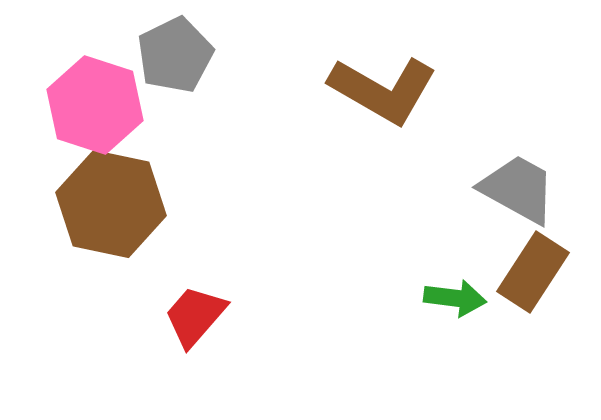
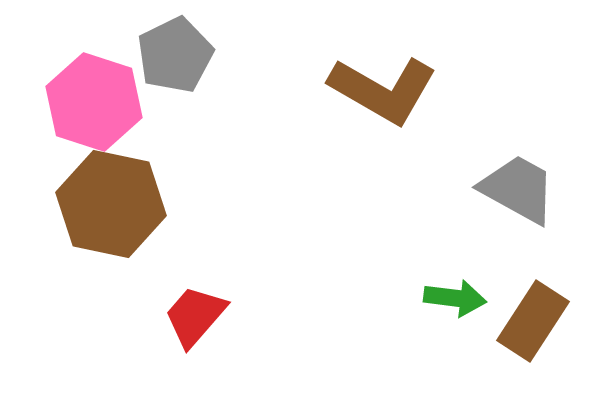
pink hexagon: moved 1 px left, 3 px up
brown rectangle: moved 49 px down
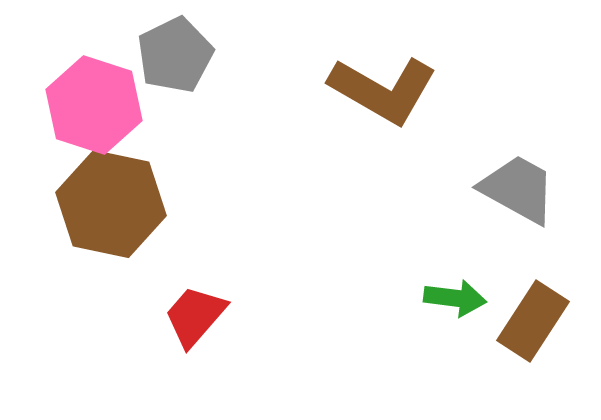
pink hexagon: moved 3 px down
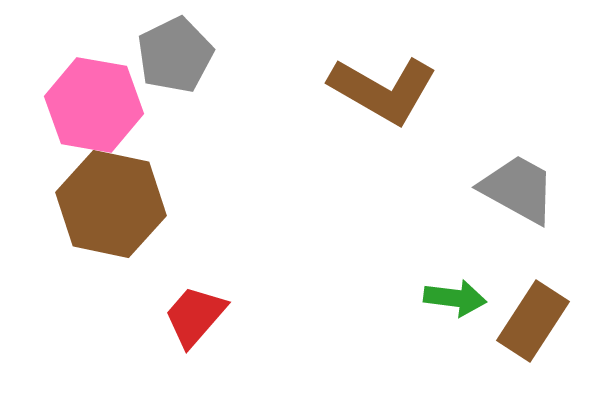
pink hexagon: rotated 8 degrees counterclockwise
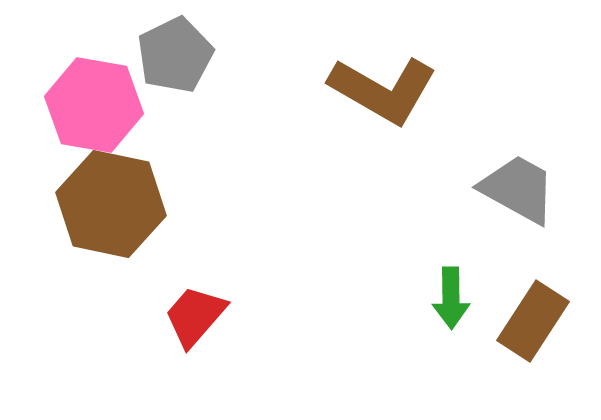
green arrow: moved 4 px left; rotated 82 degrees clockwise
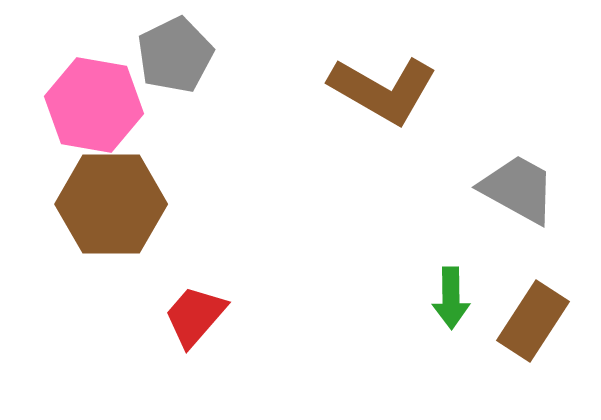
brown hexagon: rotated 12 degrees counterclockwise
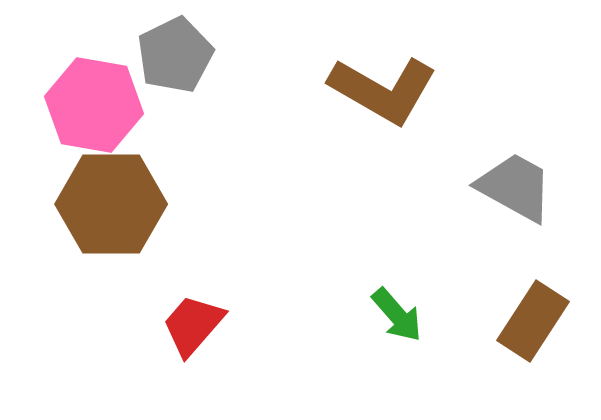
gray trapezoid: moved 3 px left, 2 px up
green arrow: moved 54 px left, 17 px down; rotated 40 degrees counterclockwise
red trapezoid: moved 2 px left, 9 px down
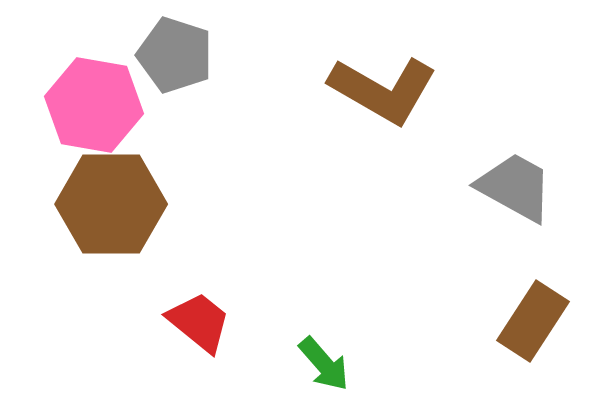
gray pentagon: rotated 28 degrees counterclockwise
green arrow: moved 73 px left, 49 px down
red trapezoid: moved 6 px right, 3 px up; rotated 88 degrees clockwise
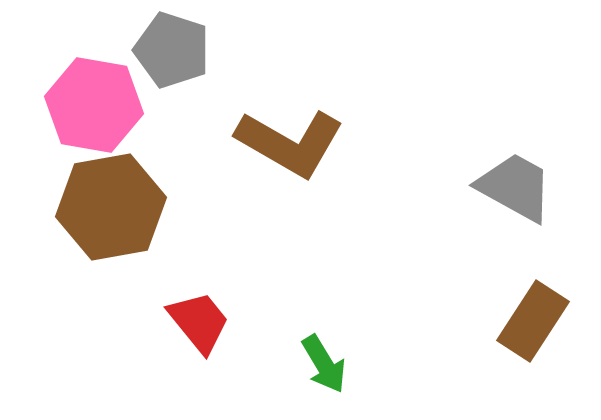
gray pentagon: moved 3 px left, 5 px up
brown L-shape: moved 93 px left, 53 px down
brown hexagon: moved 3 px down; rotated 10 degrees counterclockwise
red trapezoid: rotated 12 degrees clockwise
green arrow: rotated 10 degrees clockwise
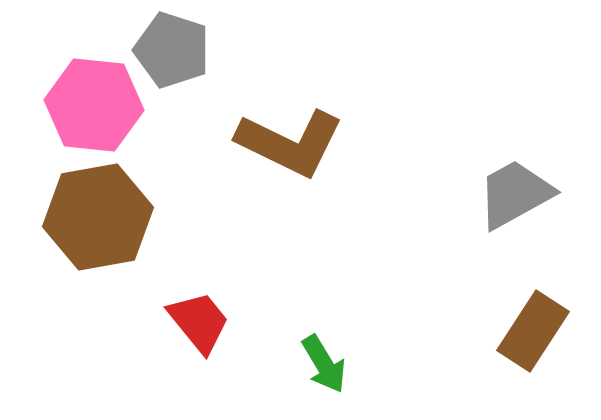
pink hexagon: rotated 4 degrees counterclockwise
brown L-shape: rotated 4 degrees counterclockwise
gray trapezoid: moved 7 px down; rotated 58 degrees counterclockwise
brown hexagon: moved 13 px left, 10 px down
brown rectangle: moved 10 px down
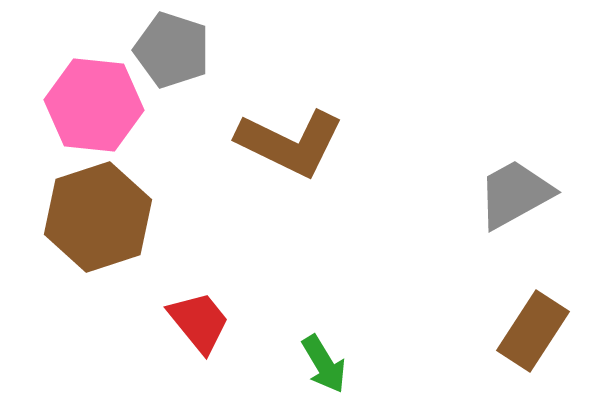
brown hexagon: rotated 8 degrees counterclockwise
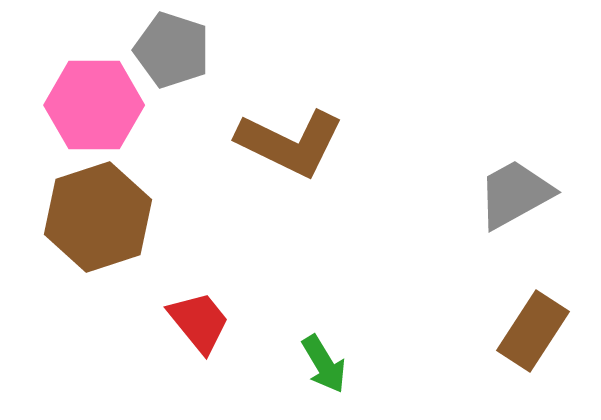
pink hexagon: rotated 6 degrees counterclockwise
